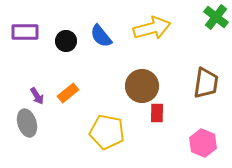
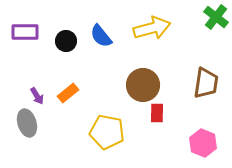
brown circle: moved 1 px right, 1 px up
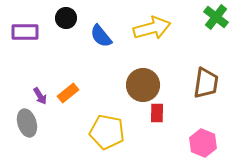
black circle: moved 23 px up
purple arrow: moved 3 px right
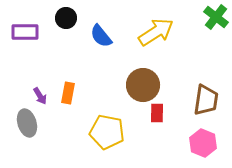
yellow arrow: moved 4 px right, 4 px down; rotated 18 degrees counterclockwise
brown trapezoid: moved 17 px down
orange rectangle: rotated 40 degrees counterclockwise
